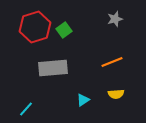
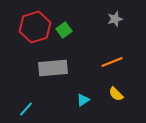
yellow semicircle: rotated 49 degrees clockwise
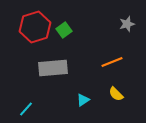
gray star: moved 12 px right, 5 px down
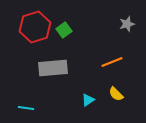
cyan triangle: moved 5 px right
cyan line: moved 1 px up; rotated 56 degrees clockwise
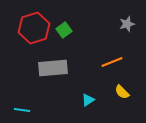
red hexagon: moved 1 px left, 1 px down
yellow semicircle: moved 6 px right, 2 px up
cyan line: moved 4 px left, 2 px down
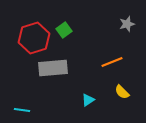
red hexagon: moved 10 px down
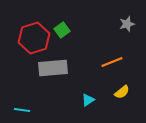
green square: moved 2 px left
yellow semicircle: rotated 84 degrees counterclockwise
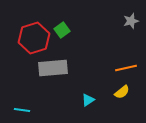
gray star: moved 4 px right, 3 px up
orange line: moved 14 px right, 6 px down; rotated 10 degrees clockwise
